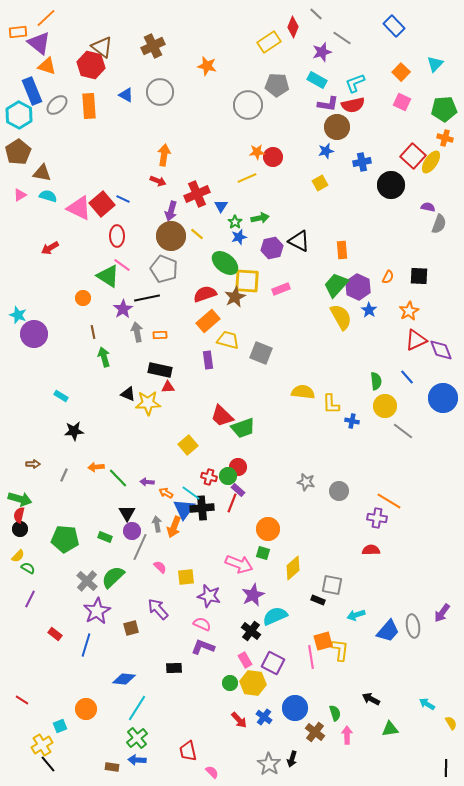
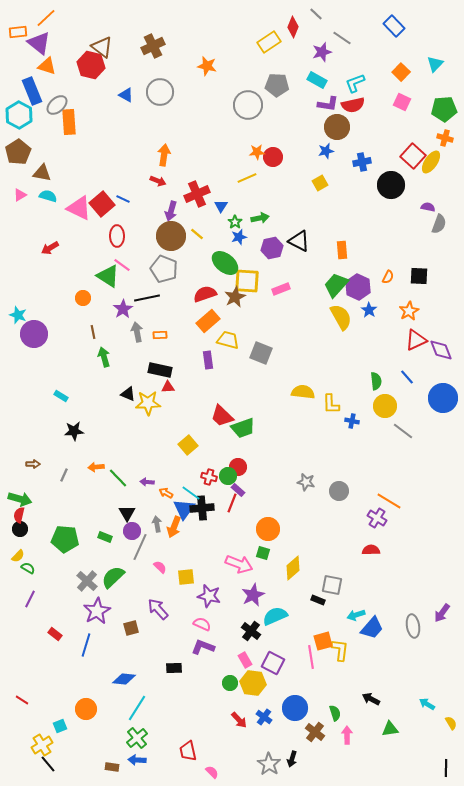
orange rectangle at (89, 106): moved 20 px left, 16 px down
purple cross at (377, 518): rotated 24 degrees clockwise
blue trapezoid at (388, 631): moved 16 px left, 3 px up
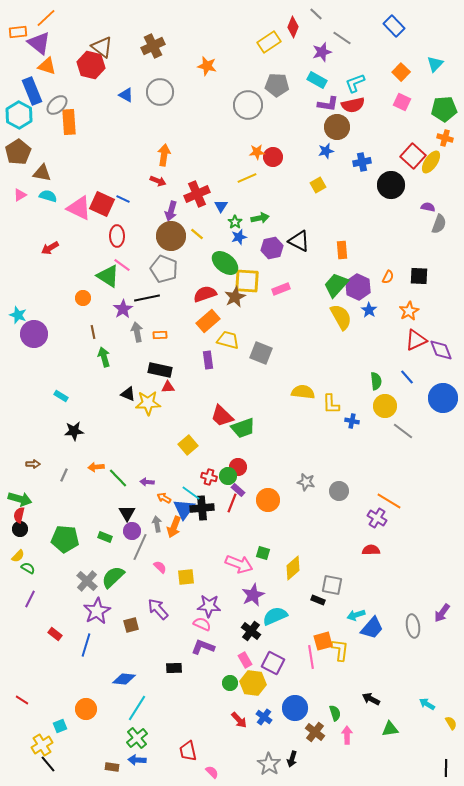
yellow square at (320, 183): moved 2 px left, 2 px down
red square at (102, 204): rotated 25 degrees counterclockwise
orange arrow at (166, 493): moved 2 px left, 5 px down
orange circle at (268, 529): moved 29 px up
purple star at (209, 596): moved 10 px down; rotated 10 degrees counterclockwise
brown square at (131, 628): moved 3 px up
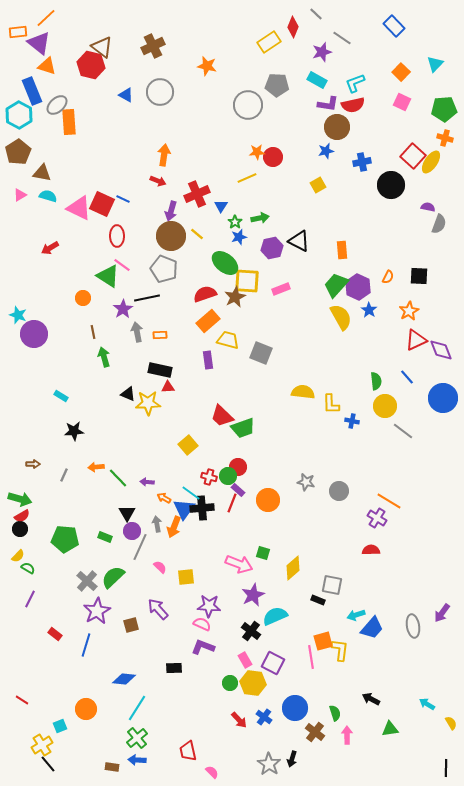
red semicircle at (19, 515): moved 3 px right, 1 px down; rotated 133 degrees counterclockwise
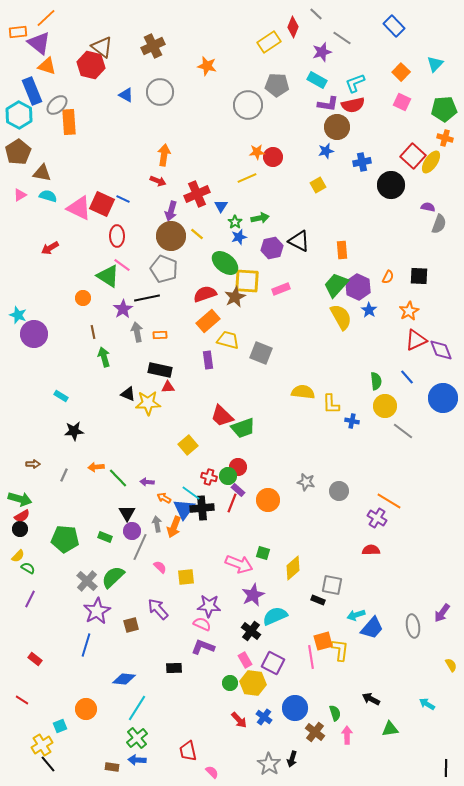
red rectangle at (55, 634): moved 20 px left, 25 px down
yellow semicircle at (451, 723): moved 58 px up
